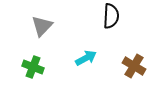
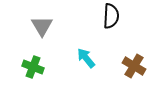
gray triangle: rotated 15 degrees counterclockwise
cyan arrow: rotated 100 degrees counterclockwise
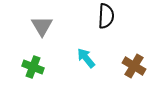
black semicircle: moved 5 px left
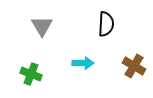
black semicircle: moved 8 px down
cyan arrow: moved 3 px left, 5 px down; rotated 130 degrees clockwise
green cross: moved 2 px left, 7 px down
